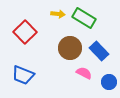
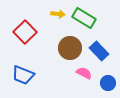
blue circle: moved 1 px left, 1 px down
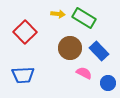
blue trapezoid: rotated 25 degrees counterclockwise
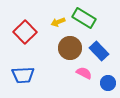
yellow arrow: moved 8 px down; rotated 152 degrees clockwise
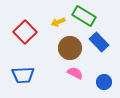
green rectangle: moved 2 px up
blue rectangle: moved 9 px up
pink semicircle: moved 9 px left
blue circle: moved 4 px left, 1 px up
